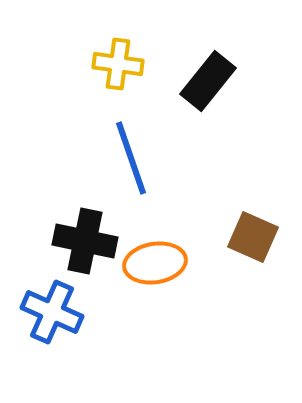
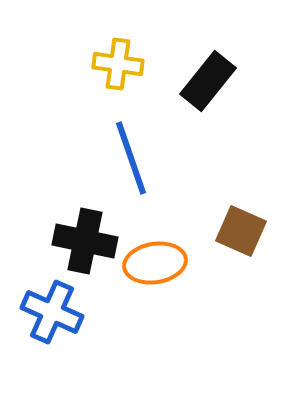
brown square: moved 12 px left, 6 px up
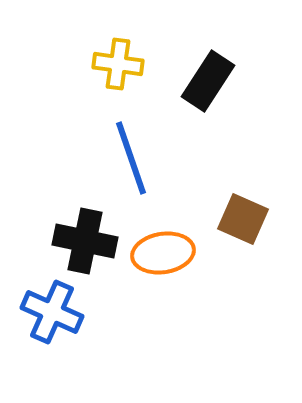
black rectangle: rotated 6 degrees counterclockwise
brown square: moved 2 px right, 12 px up
orange ellipse: moved 8 px right, 10 px up
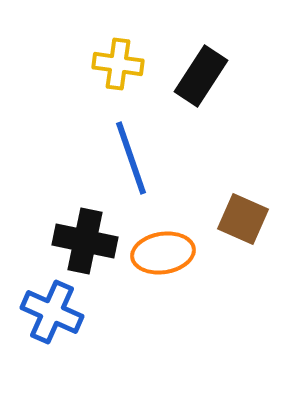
black rectangle: moved 7 px left, 5 px up
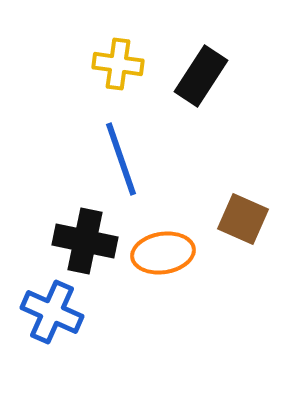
blue line: moved 10 px left, 1 px down
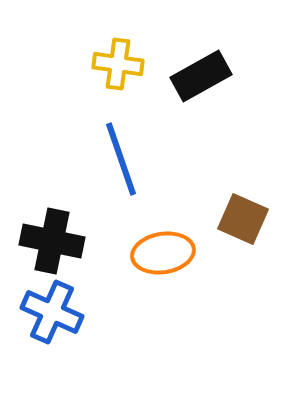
black rectangle: rotated 28 degrees clockwise
black cross: moved 33 px left
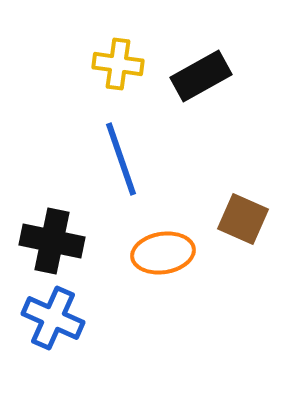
blue cross: moved 1 px right, 6 px down
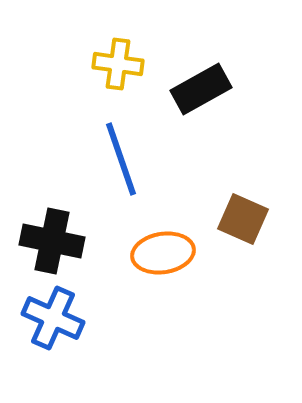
black rectangle: moved 13 px down
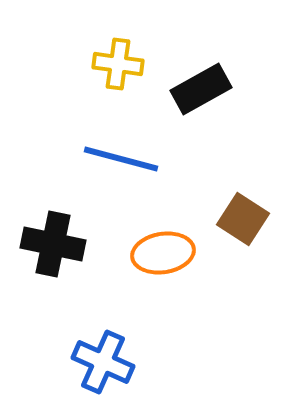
blue line: rotated 56 degrees counterclockwise
brown square: rotated 9 degrees clockwise
black cross: moved 1 px right, 3 px down
blue cross: moved 50 px right, 44 px down
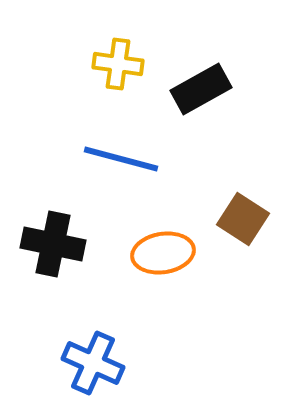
blue cross: moved 10 px left, 1 px down
